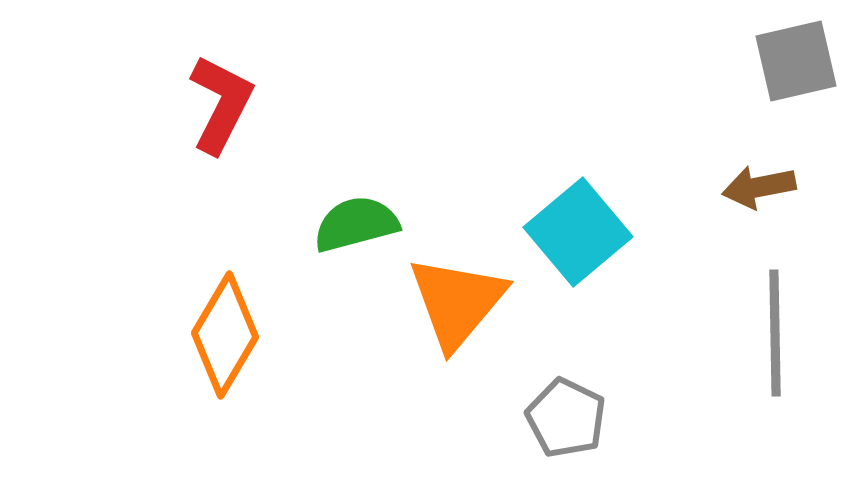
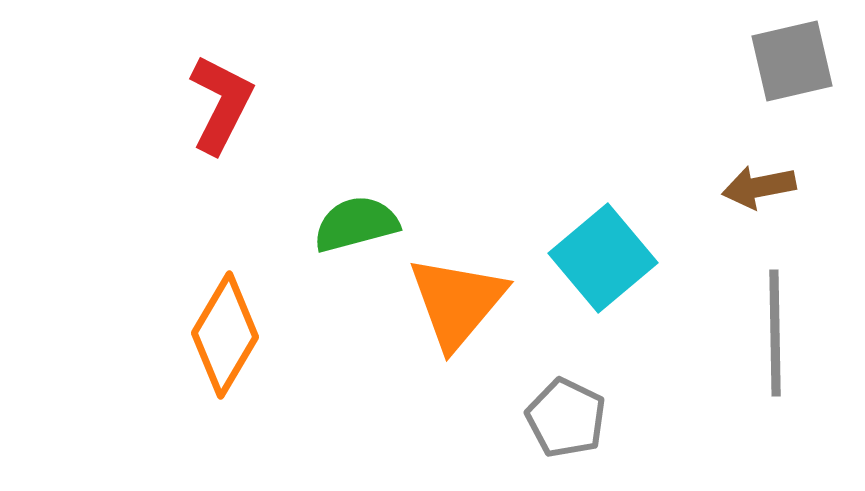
gray square: moved 4 px left
cyan square: moved 25 px right, 26 px down
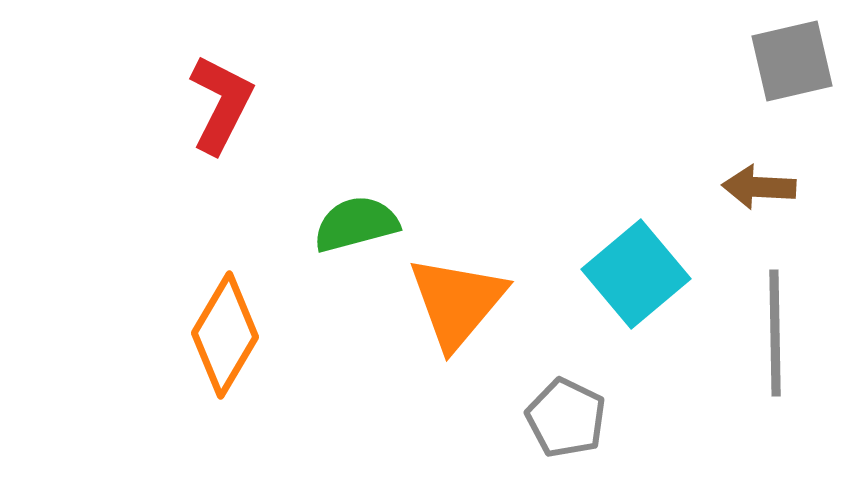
brown arrow: rotated 14 degrees clockwise
cyan square: moved 33 px right, 16 px down
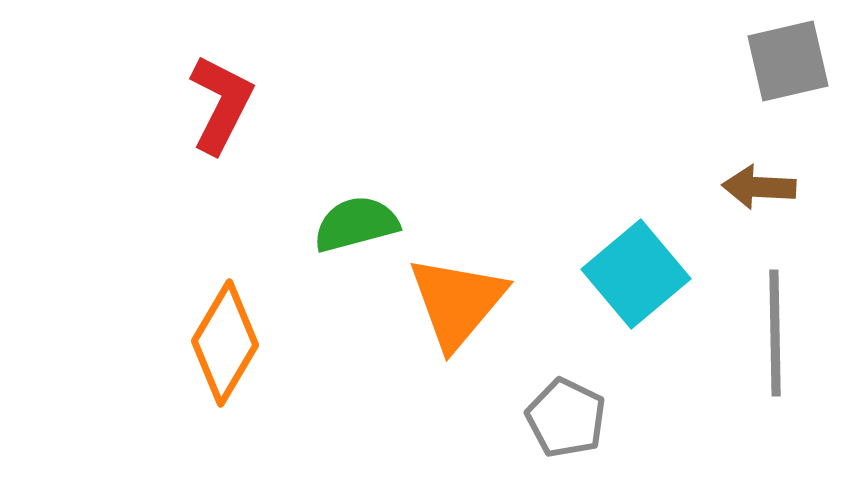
gray square: moved 4 px left
orange diamond: moved 8 px down
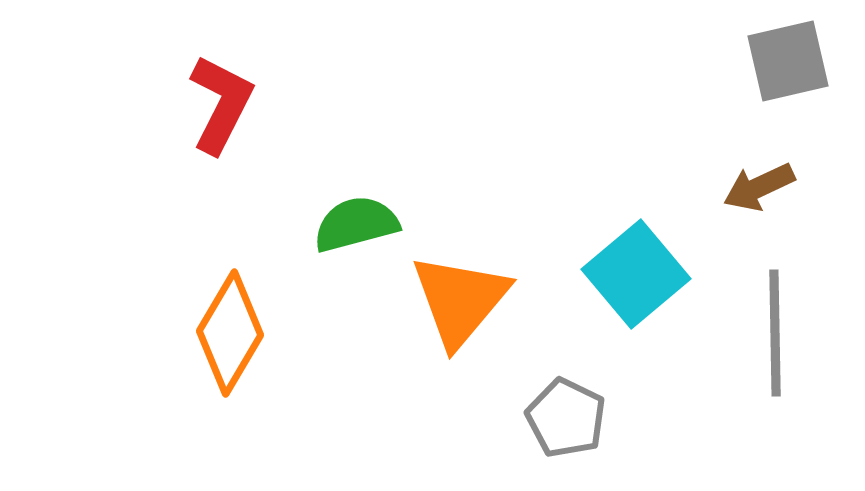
brown arrow: rotated 28 degrees counterclockwise
orange triangle: moved 3 px right, 2 px up
orange diamond: moved 5 px right, 10 px up
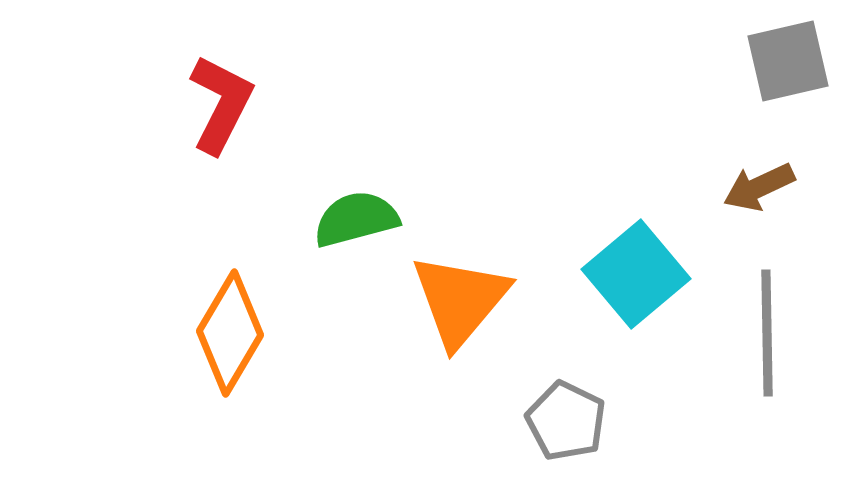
green semicircle: moved 5 px up
gray line: moved 8 px left
gray pentagon: moved 3 px down
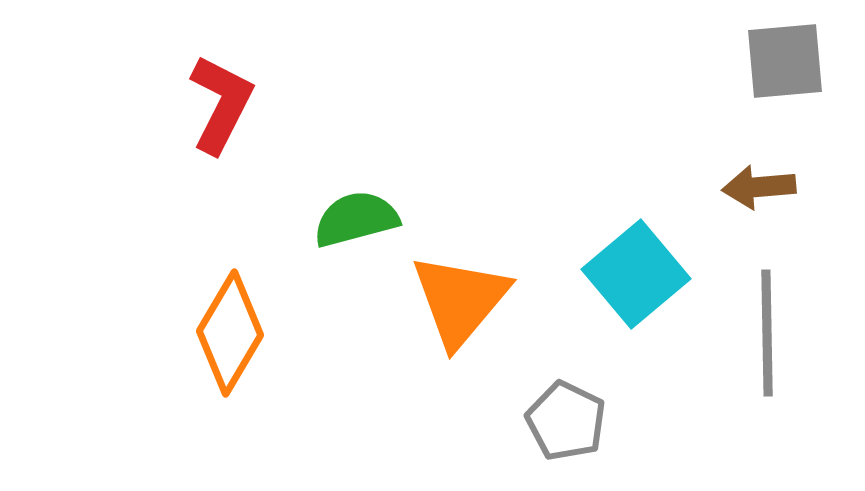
gray square: moved 3 px left; rotated 8 degrees clockwise
brown arrow: rotated 20 degrees clockwise
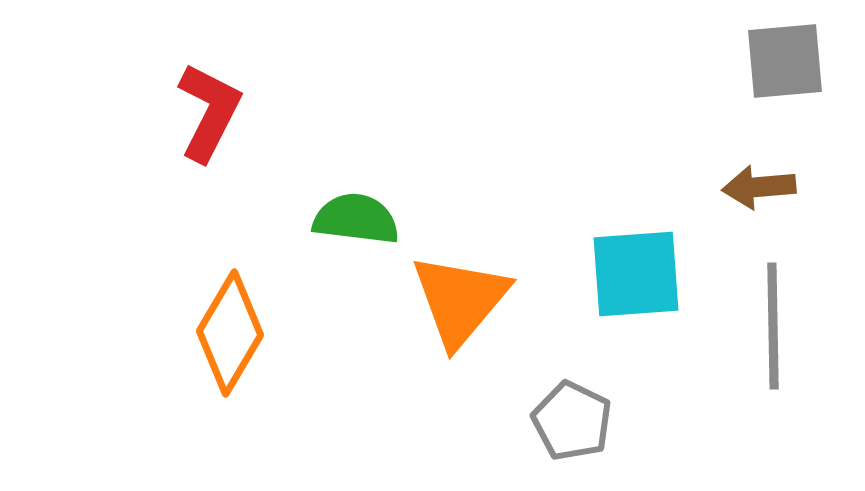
red L-shape: moved 12 px left, 8 px down
green semicircle: rotated 22 degrees clockwise
cyan square: rotated 36 degrees clockwise
gray line: moved 6 px right, 7 px up
gray pentagon: moved 6 px right
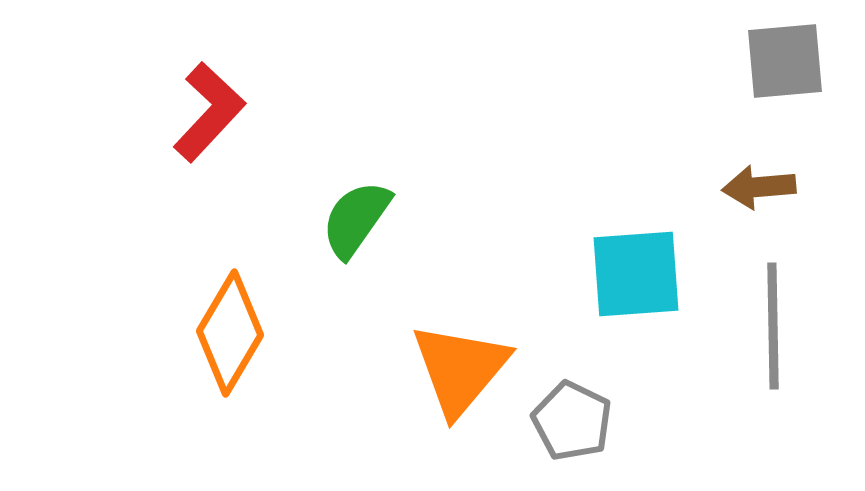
red L-shape: rotated 16 degrees clockwise
green semicircle: rotated 62 degrees counterclockwise
orange triangle: moved 69 px down
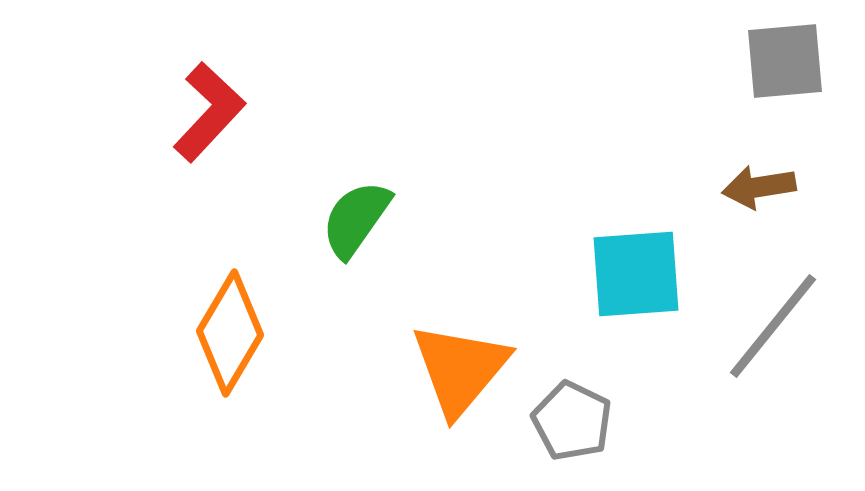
brown arrow: rotated 4 degrees counterclockwise
gray line: rotated 40 degrees clockwise
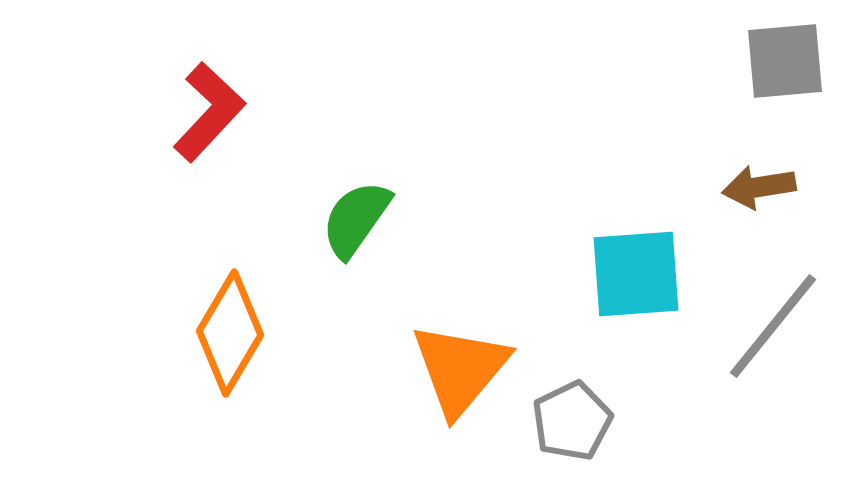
gray pentagon: rotated 20 degrees clockwise
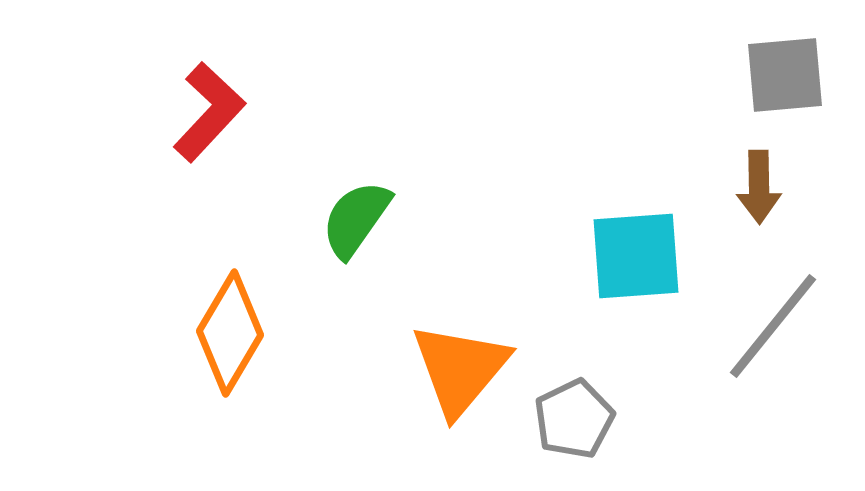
gray square: moved 14 px down
brown arrow: rotated 82 degrees counterclockwise
cyan square: moved 18 px up
gray pentagon: moved 2 px right, 2 px up
